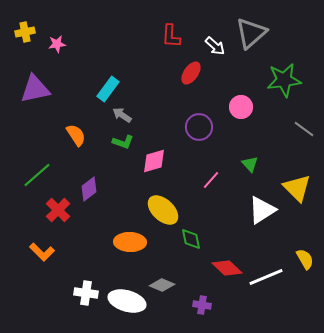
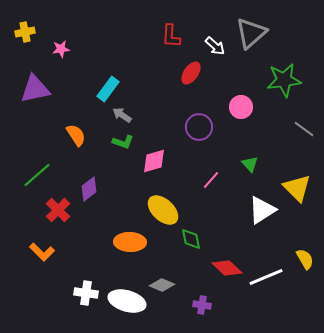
pink star: moved 4 px right, 5 px down
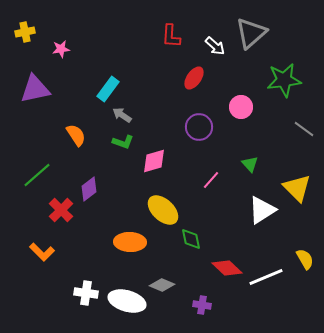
red ellipse: moved 3 px right, 5 px down
red cross: moved 3 px right
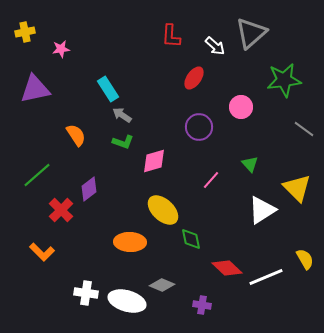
cyan rectangle: rotated 70 degrees counterclockwise
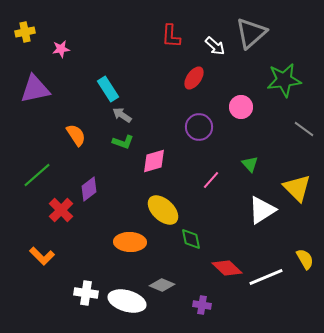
orange L-shape: moved 4 px down
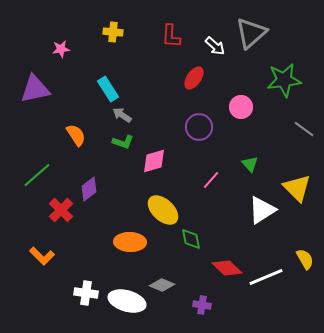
yellow cross: moved 88 px right; rotated 18 degrees clockwise
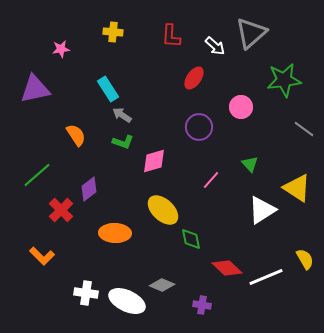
yellow triangle: rotated 12 degrees counterclockwise
orange ellipse: moved 15 px left, 9 px up
white ellipse: rotated 9 degrees clockwise
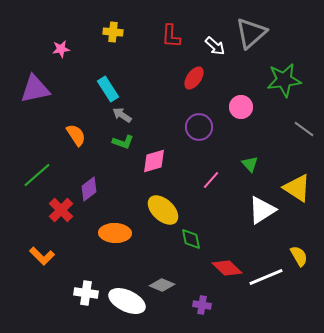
yellow semicircle: moved 6 px left, 3 px up
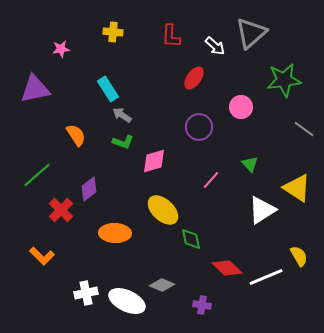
white cross: rotated 20 degrees counterclockwise
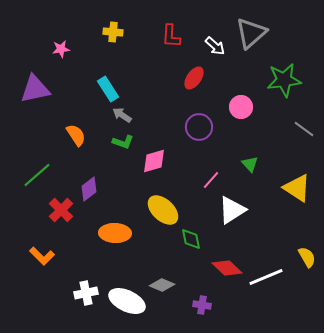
white triangle: moved 30 px left
yellow semicircle: moved 8 px right, 1 px down
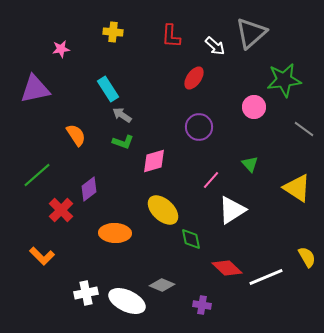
pink circle: moved 13 px right
